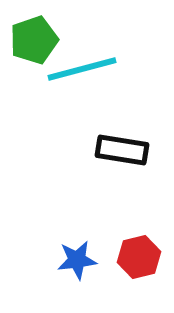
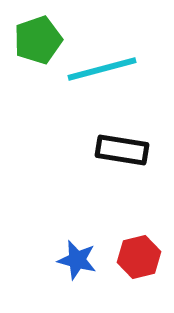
green pentagon: moved 4 px right
cyan line: moved 20 px right
blue star: rotated 21 degrees clockwise
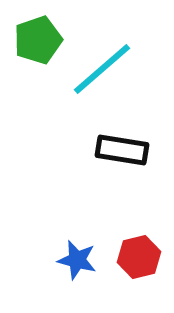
cyan line: rotated 26 degrees counterclockwise
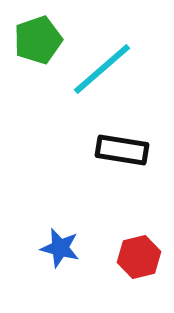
blue star: moved 17 px left, 12 px up
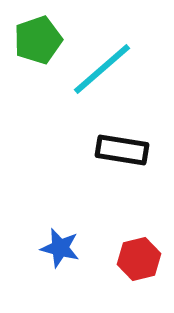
red hexagon: moved 2 px down
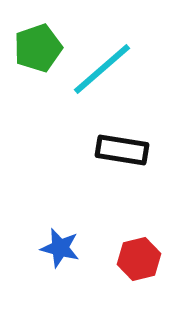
green pentagon: moved 8 px down
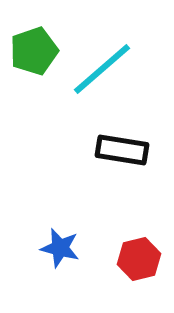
green pentagon: moved 4 px left, 3 px down
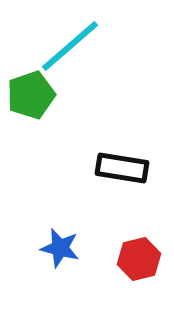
green pentagon: moved 3 px left, 44 px down
cyan line: moved 32 px left, 23 px up
black rectangle: moved 18 px down
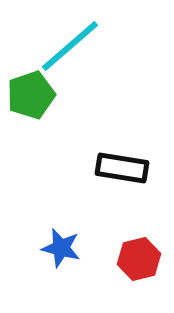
blue star: moved 1 px right
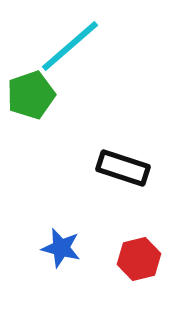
black rectangle: moved 1 px right; rotated 9 degrees clockwise
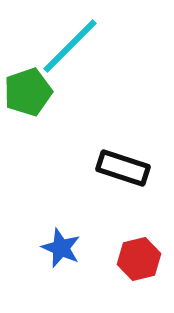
cyan line: rotated 4 degrees counterclockwise
green pentagon: moved 3 px left, 3 px up
blue star: rotated 9 degrees clockwise
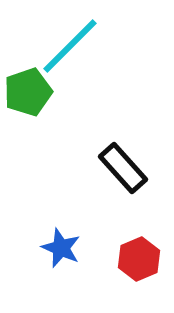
black rectangle: rotated 30 degrees clockwise
red hexagon: rotated 9 degrees counterclockwise
